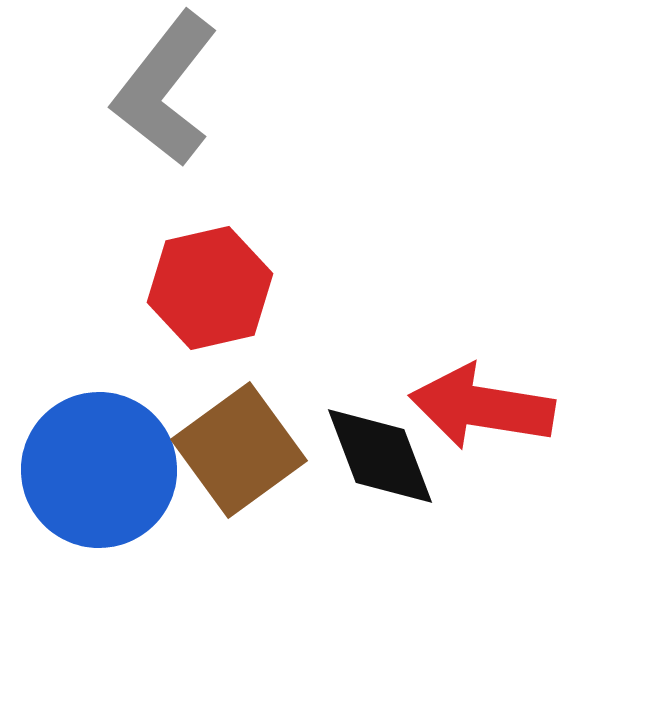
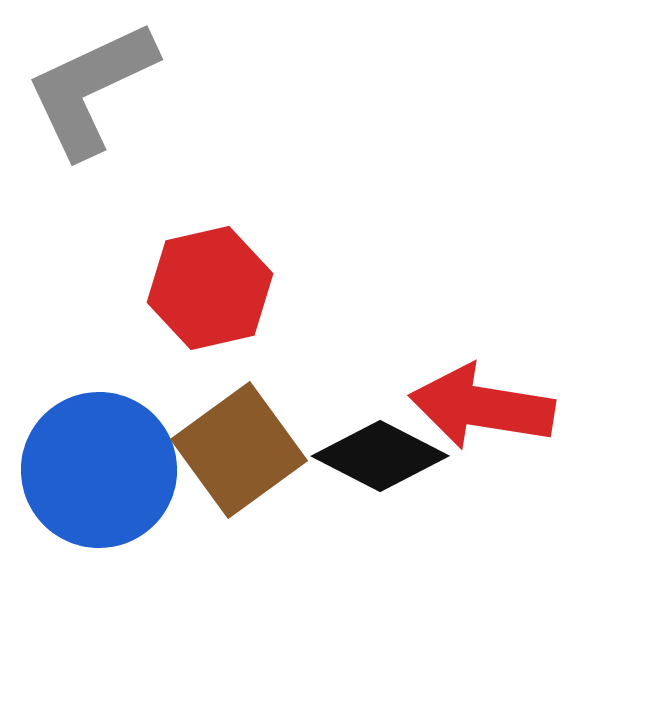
gray L-shape: moved 74 px left; rotated 27 degrees clockwise
black diamond: rotated 42 degrees counterclockwise
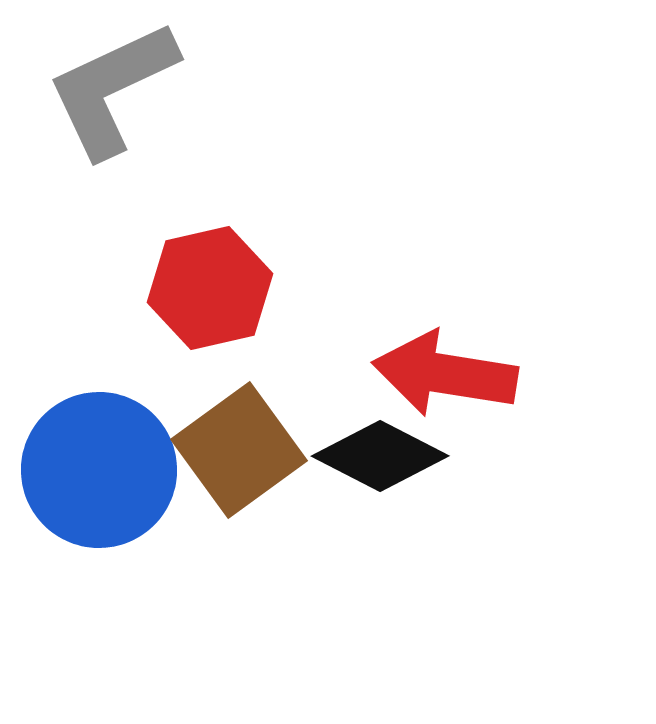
gray L-shape: moved 21 px right
red arrow: moved 37 px left, 33 px up
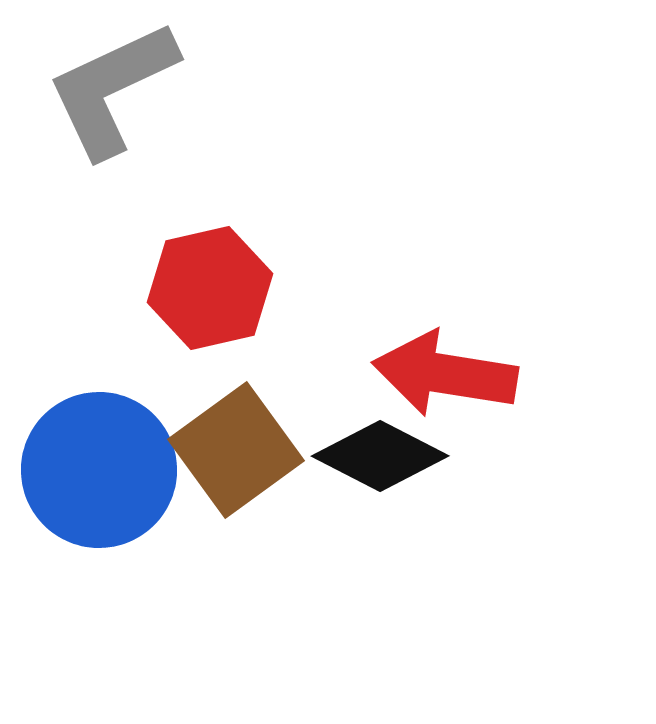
brown square: moved 3 px left
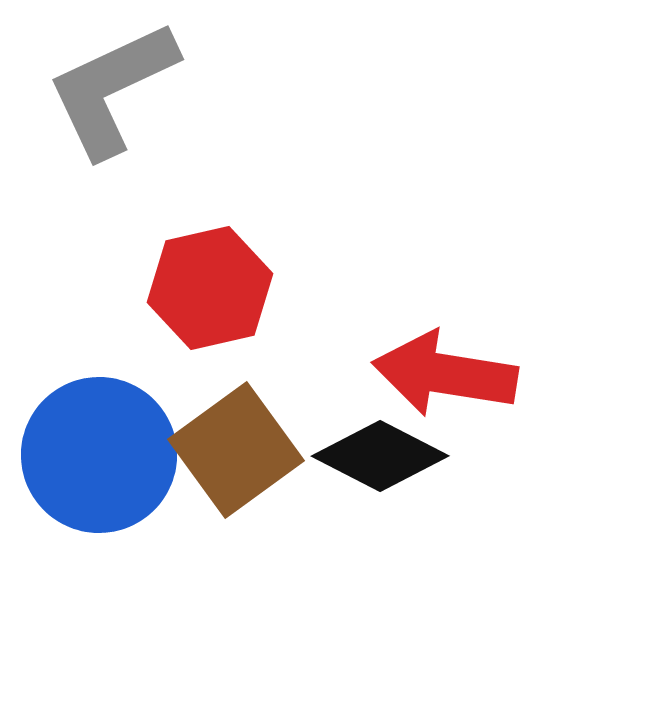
blue circle: moved 15 px up
